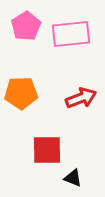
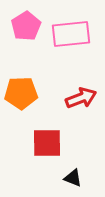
red square: moved 7 px up
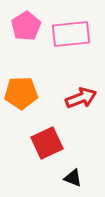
red square: rotated 24 degrees counterclockwise
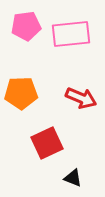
pink pentagon: rotated 24 degrees clockwise
red arrow: rotated 44 degrees clockwise
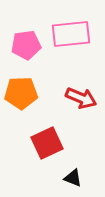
pink pentagon: moved 19 px down
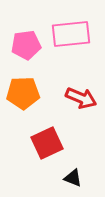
orange pentagon: moved 2 px right
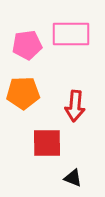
pink rectangle: rotated 6 degrees clockwise
pink pentagon: moved 1 px right
red arrow: moved 6 px left, 8 px down; rotated 72 degrees clockwise
red square: rotated 24 degrees clockwise
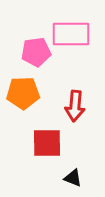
pink pentagon: moved 9 px right, 7 px down
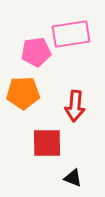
pink rectangle: rotated 9 degrees counterclockwise
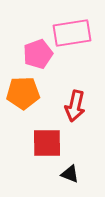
pink rectangle: moved 1 px right, 1 px up
pink pentagon: moved 2 px right, 2 px down; rotated 12 degrees counterclockwise
red arrow: rotated 8 degrees clockwise
black triangle: moved 3 px left, 4 px up
